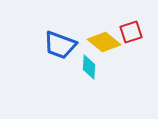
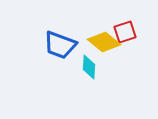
red square: moved 6 px left
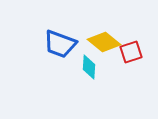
red square: moved 6 px right, 20 px down
blue trapezoid: moved 1 px up
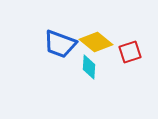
yellow diamond: moved 8 px left
red square: moved 1 px left
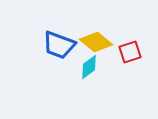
blue trapezoid: moved 1 px left, 1 px down
cyan diamond: rotated 50 degrees clockwise
